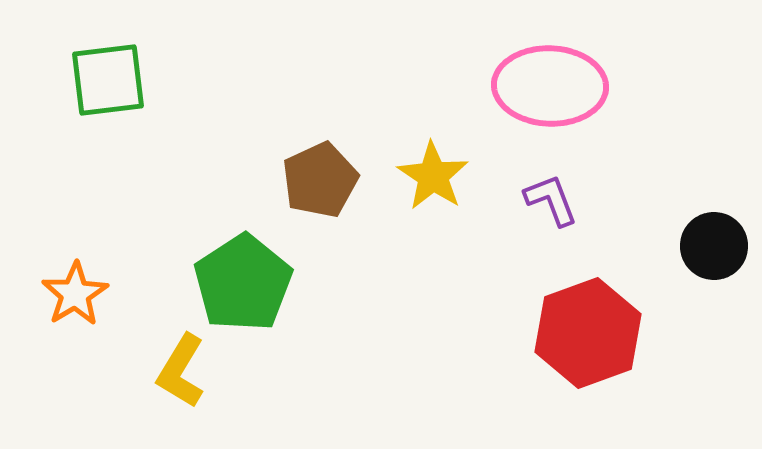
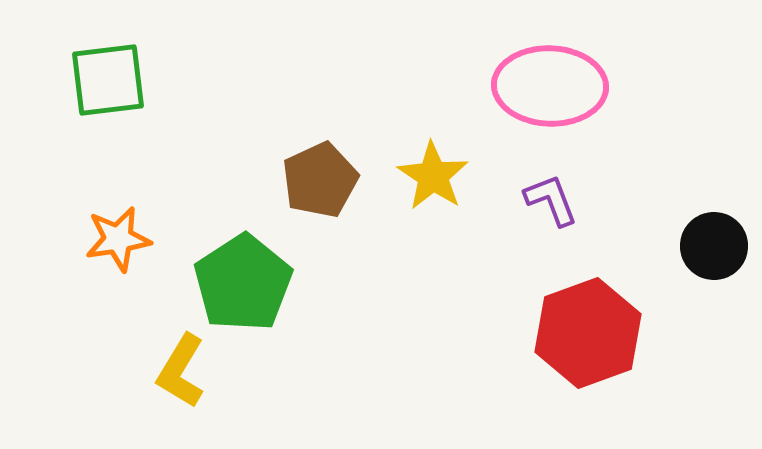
orange star: moved 43 px right, 55 px up; rotated 22 degrees clockwise
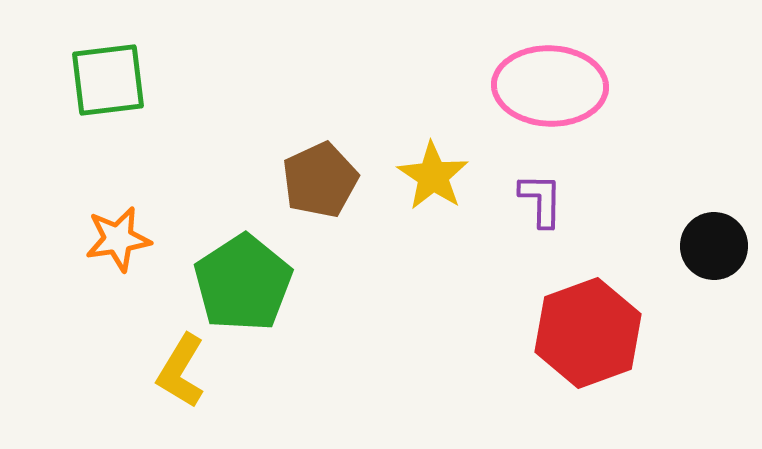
purple L-shape: moved 10 px left; rotated 22 degrees clockwise
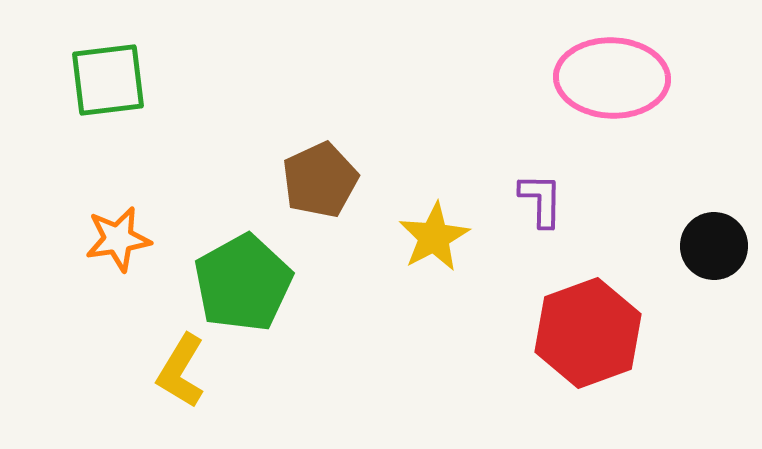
pink ellipse: moved 62 px right, 8 px up
yellow star: moved 1 px right, 61 px down; rotated 10 degrees clockwise
green pentagon: rotated 4 degrees clockwise
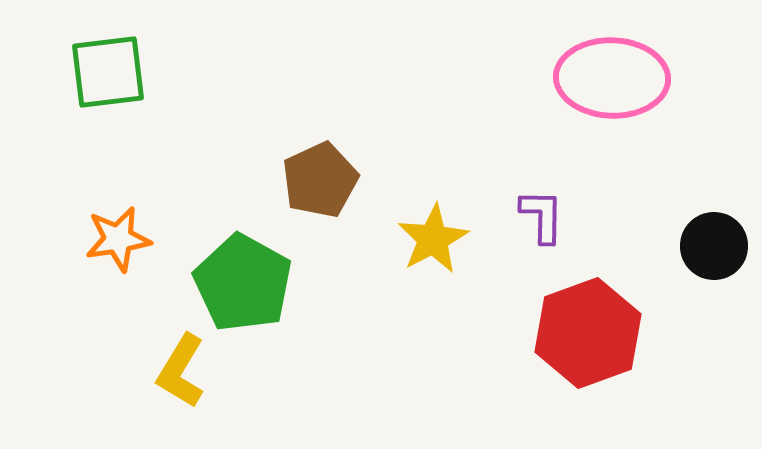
green square: moved 8 px up
purple L-shape: moved 1 px right, 16 px down
yellow star: moved 1 px left, 2 px down
green pentagon: rotated 14 degrees counterclockwise
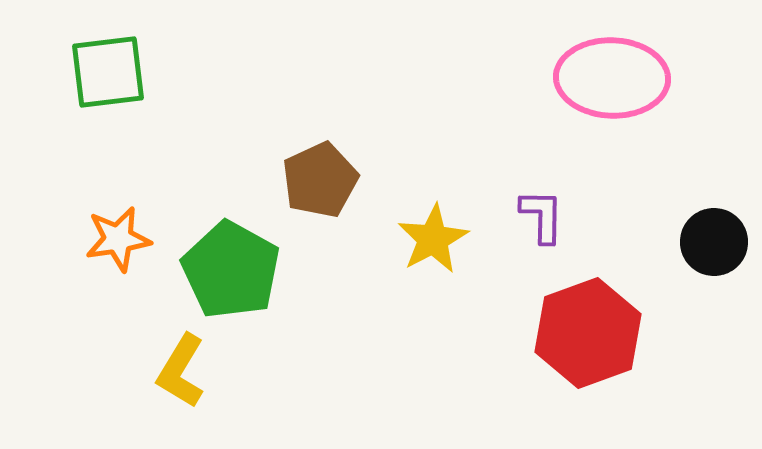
black circle: moved 4 px up
green pentagon: moved 12 px left, 13 px up
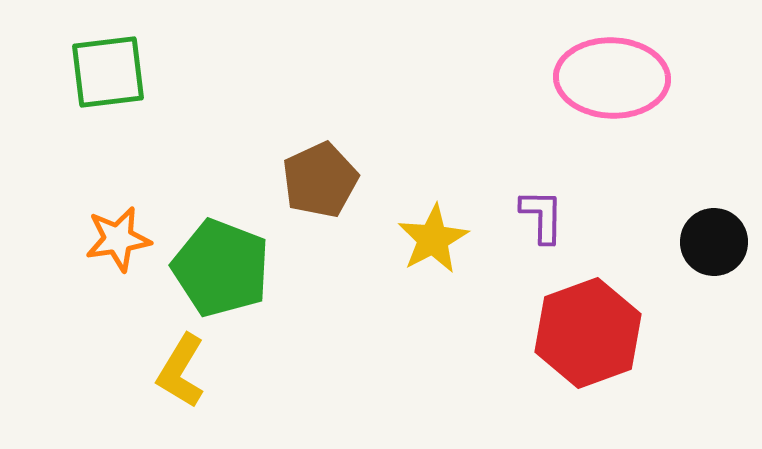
green pentagon: moved 10 px left, 2 px up; rotated 8 degrees counterclockwise
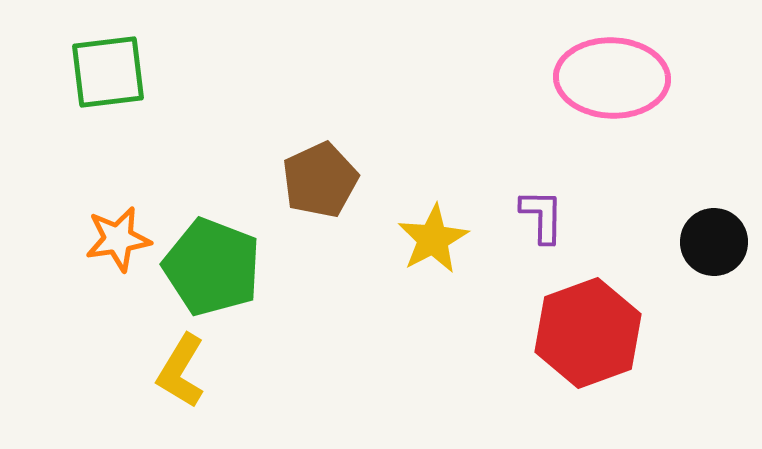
green pentagon: moved 9 px left, 1 px up
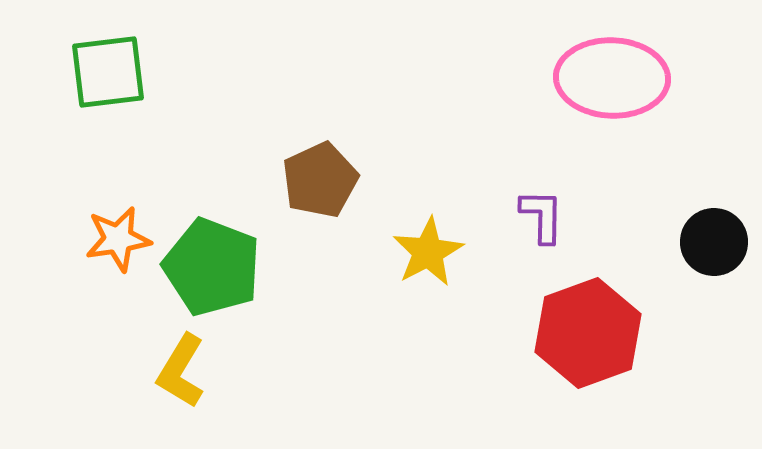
yellow star: moved 5 px left, 13 px down
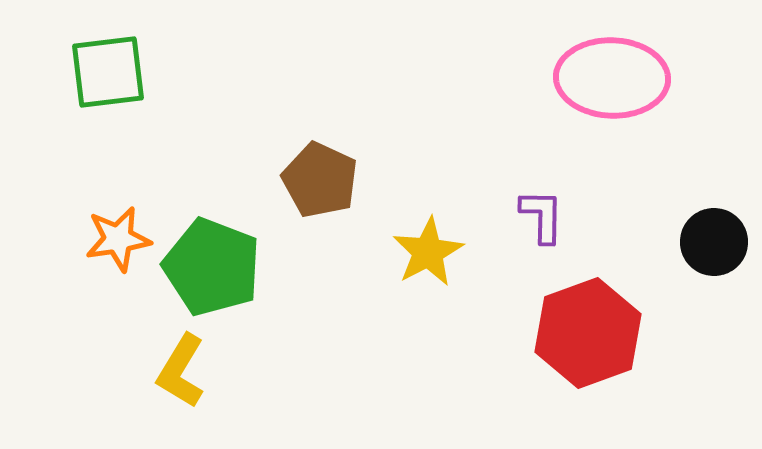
brown pentagon: rotated 22 degrees counterclockwise
